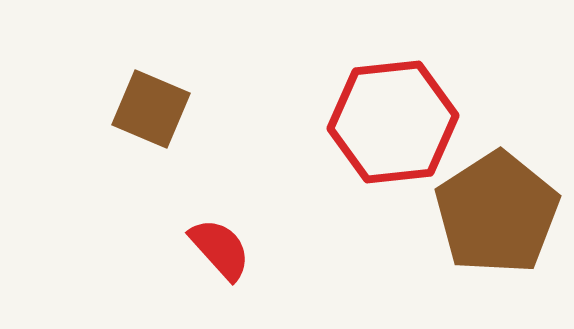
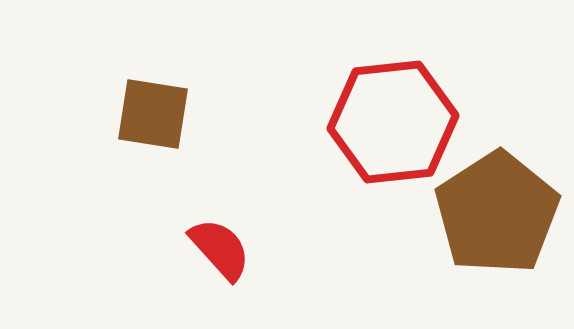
brown square: moved 2 px right, 5 px down; rotated 14 degrees counterclockwise
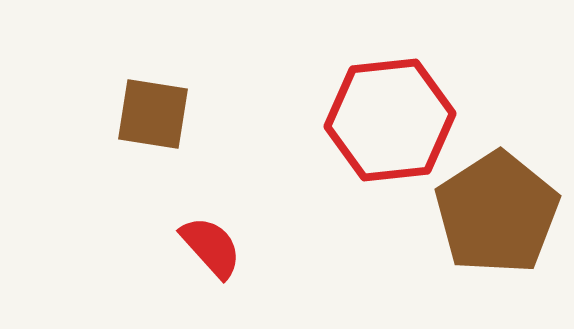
red hexagon: moved 3 px left, 2 px up
red semicircle: moved 9 px left, 2 px up
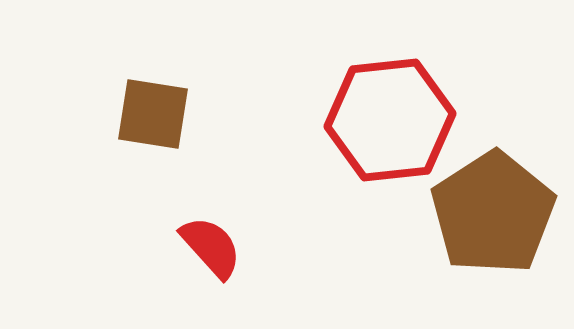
brown pentagon: moved 4 px left
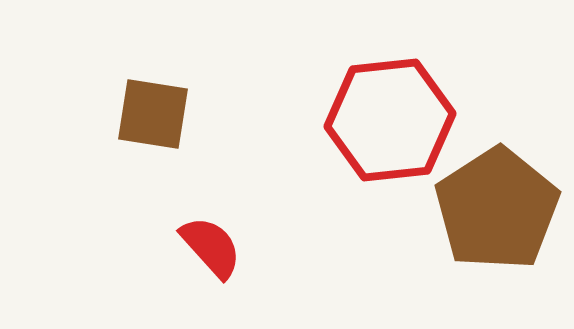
brown pentagon: moved 4 px right, 4 px up
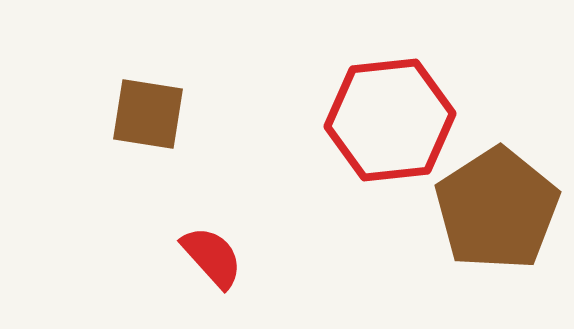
brown square: moved 5 px left
red semicircle: moved 1 px right, 10 px down
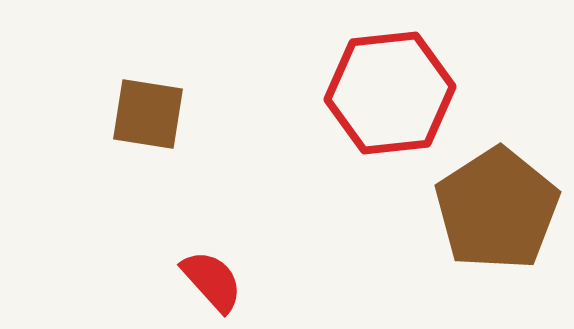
red hexagon: moved 27 px up
red semicircle: moved 24 px down
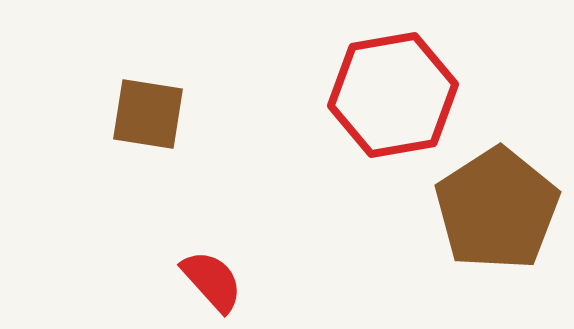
red hexagon: moved 3 px right, 2 px down; rotated 4 degrees counterclockwise
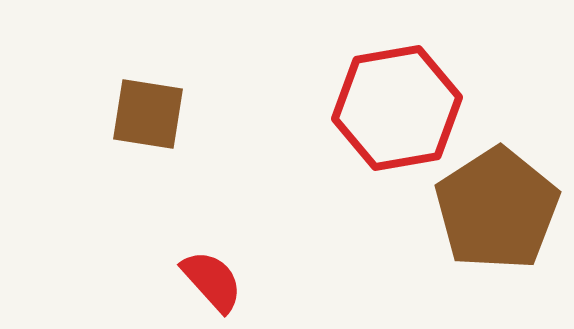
red hexagon: moved 4 px right, 13 px down
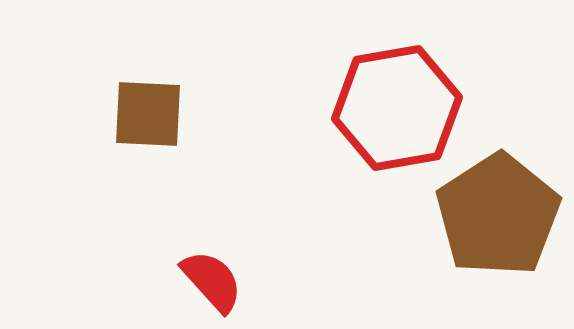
brown square: rotated 6 degrees counterclockwise
brown pentagon: moved 1 px right, 6 px down
